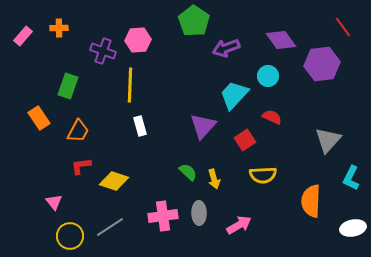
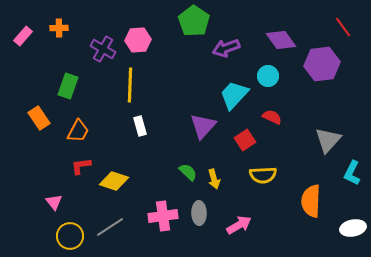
purple cross: moved 2 px up; rotated 10 degrees clockwise
cyan L-shape: moved 1 px right, 5 px up
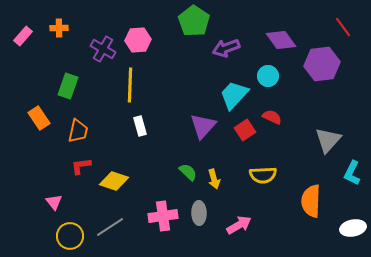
orange trapezoid: rotated 15 degrees counterclockwise
red square: moved 10 px up
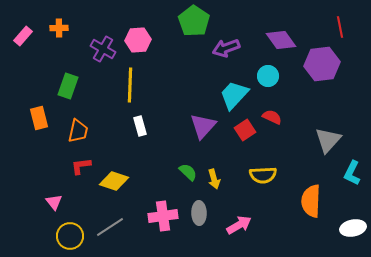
red line: moved 3 px left; rotated 25 degrees clockwise
orange rectangle: rotated 20 degrees clockwise
